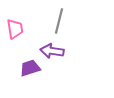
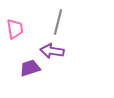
gray line: moved 1 px left, 1 px down
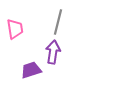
purple arrow: moved 1 px right, 1 px down; rotated 90 degrees clockwise
purple trapezoid: moved 1 px right, 2 px down
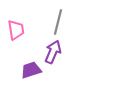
pink trapezoid: moved 1 px right, 1 px down
purple arrow: rotated 15 degrees clockwise
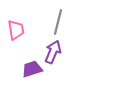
purple trapezoid: moved 1 px right, 1 px up
